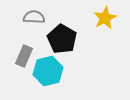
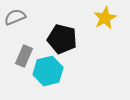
gray semicircle: moved 19 px left; rotated 25 degrees counterclockwise
black pentagon: rotated 16 degrees counterclockwise
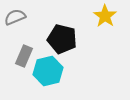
yellow star: moved 2 px up; rotated 10 degrees counterclockwise
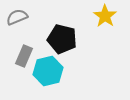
gray semicircle: moved 2 px right
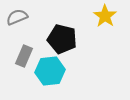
cyan hexagon: moved 2 px right; rotated 8 degrees clockwise
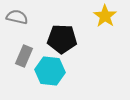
gray semicircle: rotated 35 degrees clockwise
black pentagon: rotated 12 degrees counterclockwise
cyan hexagon: rotated 12 degrees clockwise
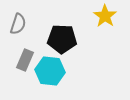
gray semicircle: moved 1 px right, 7 px down; rotated 95 degrees clockwise
gray rectangle: moved 1 px right, 4 px down
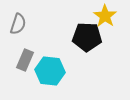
black pentagon: moved 25 px right, 2 px up
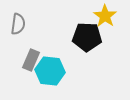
gray semicircle: rotated 10 degrees counterclockwise
gray rectangle: moved 6 px right
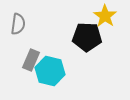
cyan hexagon: rotated 8 degrees clockwise
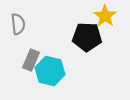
gray semicircle: rotated 15 degrees counterclockwise
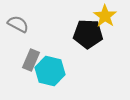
gray semicircle: rotated 55 degrees counterclockwise
black pentagon: moved 1 px right, 3 px up
